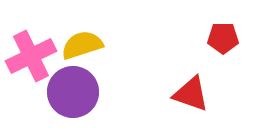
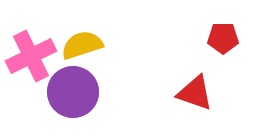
red triangle: moved 4 px right, 1 px up
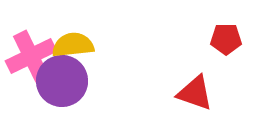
red pentagon: moved 3 px right, 1 px down
yellow semicircle: moved 9 px left; rotated 12 degrees clockwise
purple circle: moved 11 px left, 11 px up
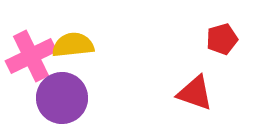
red pentagon: moved 4 px left; rotated 16 degrees counterclockwise
purple circle: moved 17 px down
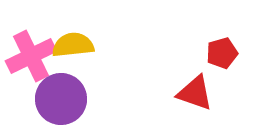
red pentagon: moved 14 px down
purple circle: moved 1 px left, 1 px down
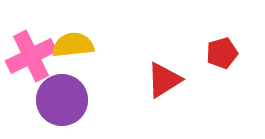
red triangle: moved 31 px left, 13 px up; rotated 51 degrees counterclockwise
purple circle: moved 1 px right, 1 px down
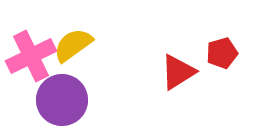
yellow semicircle: rotated 30 degrees counterclockwise
red triangle: moved 14 px right, 8 px up
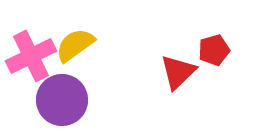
yellow semicircle: moved 2 px right
red pentagon: moved 8 px left, 3 px up
red triangle: rotated 12 degrees counterclockwise
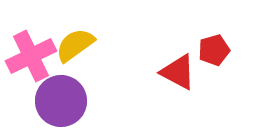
red triangle: rotated 48 degrees counterclockwise
purple circle: moved 1 px left, 1 px down
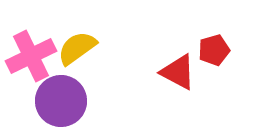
yellow semicircle: moved 2 px right, 3 px down
